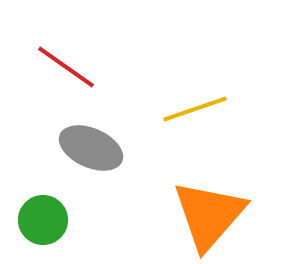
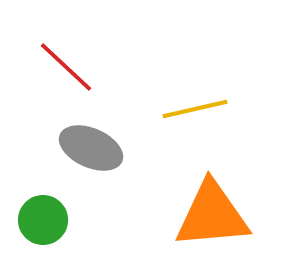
red line: rotated 8 degrees clockwise
yellow line: rotated 6 degrees clockwise
orange triangle: moved 3 px right; rotated 44 degrees clockwise
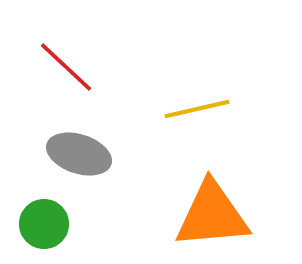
yellow line: moved 2 px right
gray ellipse: moved 12 px left, 6 px down; rotated 6 degrees counterclockwise
green circle: moved 1 px right, 4 px down
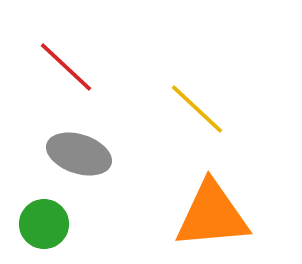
yellow line: rotated 56 degrees clockwise
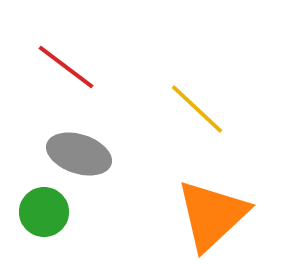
red line: rotated 6 degrees counterclockwise
orange triangle: rotated 38 degrees counterclockwise
green circle: moved 12 px up
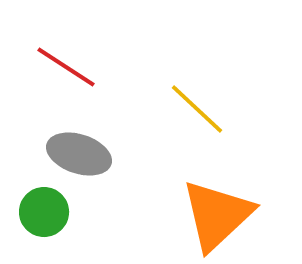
red line: rotated 4 degrees counterclockwise
orange triangle: moved 5 px right
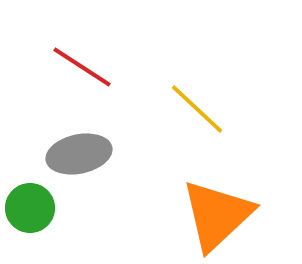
red line: moved 16 px right
gray ellipse: rotated 30 degrees counterclockwise
green circle: moved 14 px left, 4 px up
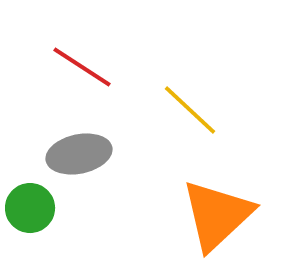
yellow line: moved 7 px left, 1 px down
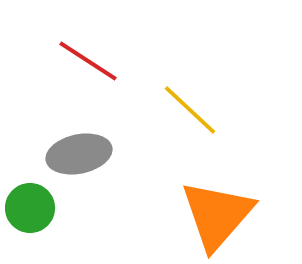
red line: moved 6 px right, 6 px up
orange triangle: rotated 6 degrees counterclockwise
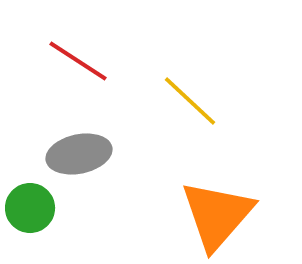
red line: moved 10 px left
yellow line: moved 9 px up
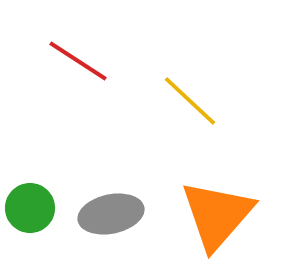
gray ellipse: moved 32 px right, 60 px down
